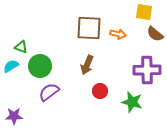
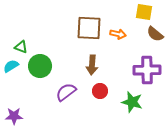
brown arrow: moved 5 px right; rotated 18 degrees counterclockwise
purple semicircle: moved 17 px right
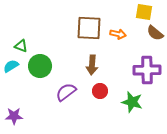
brown semicircle: moved 1 px up
green triangle: moved 1 px up
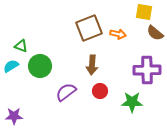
brown square: rotated 24 degrees counterclockwise
green star: rotated 15 degrees counterclockwise
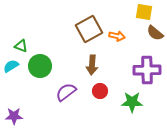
brown square: moved 1 px down; rotated 8 degrees counterclockwise
orange arrow: moved 1 px left, 2 px down
